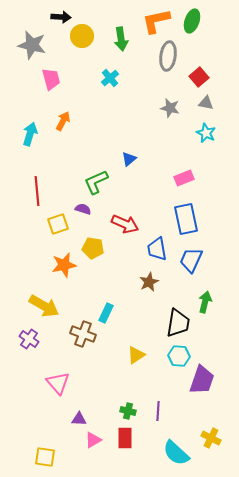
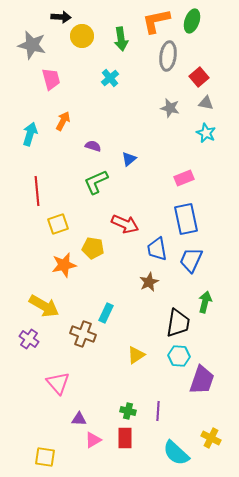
purple semicircle at (83, 209): moved 10 px right, 63 px up
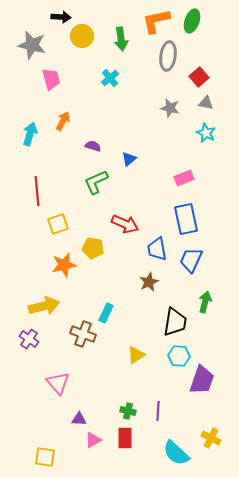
yellow arrow at (44, 306): rotated 44 degrees counterclockwise
black trapezoid at (178, 323): moved 3 px left, 1 px up
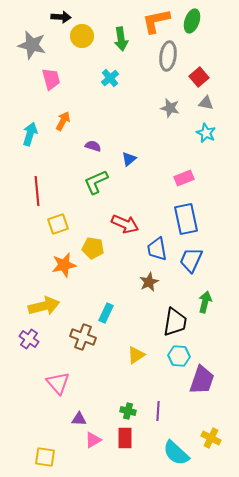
brown cross at (83, 334): moved 3 px down
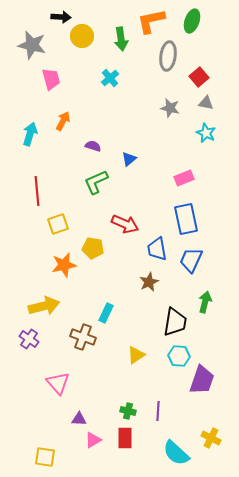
orange L-shape at (156, 21): moved 5 px left
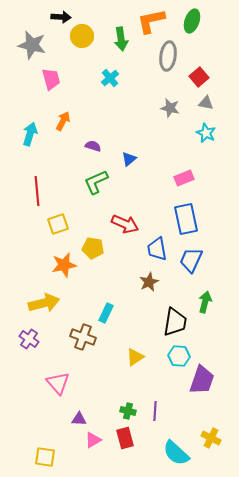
yellow arrow at (44, 306): moved 3 px up
yellow triangle at (136, 355): moved 1 px left, 2 px down
purple line at (158, 411): moved 3 px left
red rectangle at (125, 438): rotated 15 degrees counterclockwise
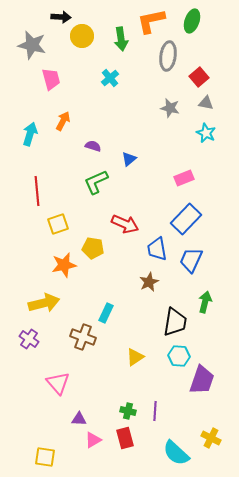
blue rectangle at (186, 219): rotated 56 degrees clockwise
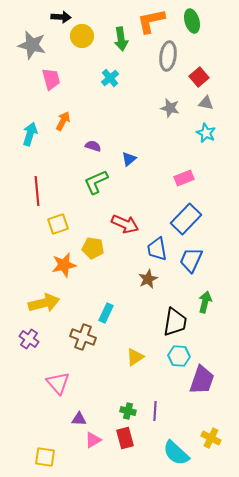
green ellipse at (192, 21): rotated 35 degrees counterclockwise
brown star at (149, 282): moved 1 px left, 3 px up
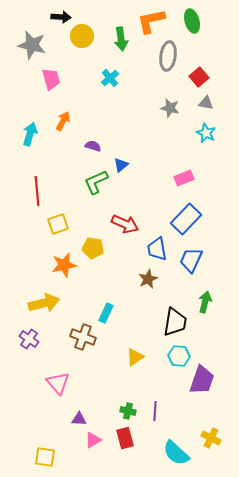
blue triangle at (129, 159): moved 8 px left, 6 px down
